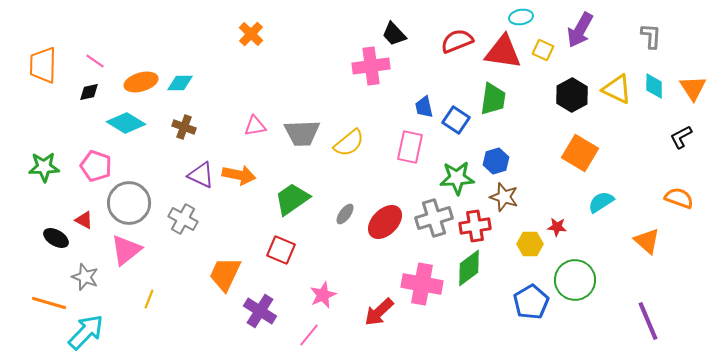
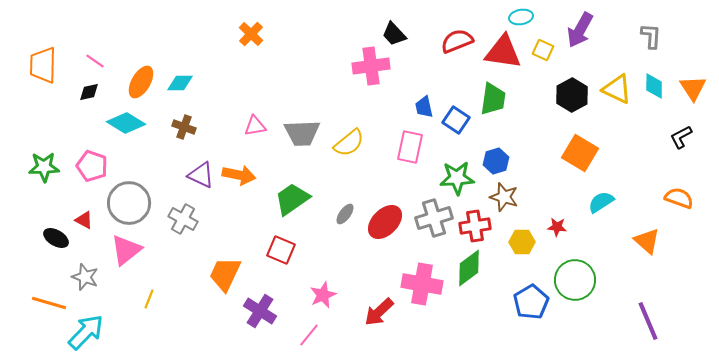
orange ellipse at (141, 82): rotated 44 degrees counterclockwise
pink pentagon at (96, 166): moved 4 px left
yellow hexagon at (530, 244): moved 8 px left, 2 px up
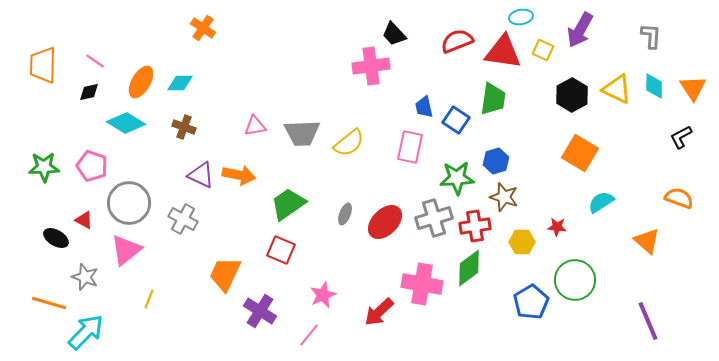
orange cross at (251, 34): moved 48 px left, 6 px up; rotated 10 degrees counterclockwise
green trapezoid at (292, 199): moved 4 px left, 5 px down
gray ellipse at (345, 214): rotated 15 degrees counterclockwise
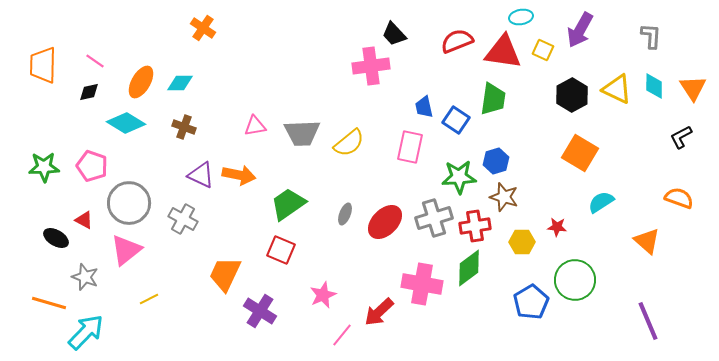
green star at (457, 178): moved 2 px right, 1 px up
yellow line at (149, 299): rotated 42 degrees clockwise
pink line at (309, 335): moved 33 px right
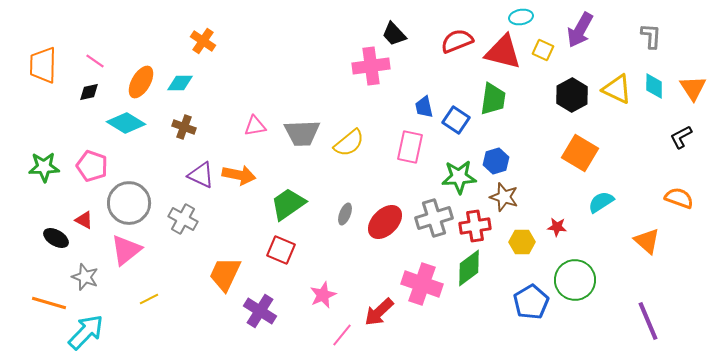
orange cross at (203, 28): moved 13 px down
red triangle at (503, 52): rotated 6 degrees clockwise
pink cross at (422, 284): rotated 9 degrees clockwise
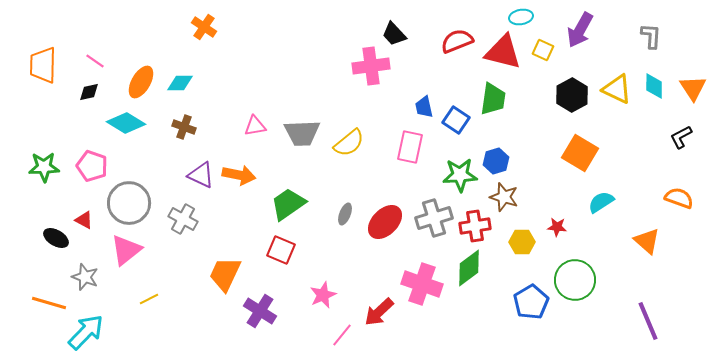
orange cross at (203, 41): moved 1 px right, 14 px up
green star at (459, 177): moved 1 px right, 2 px up
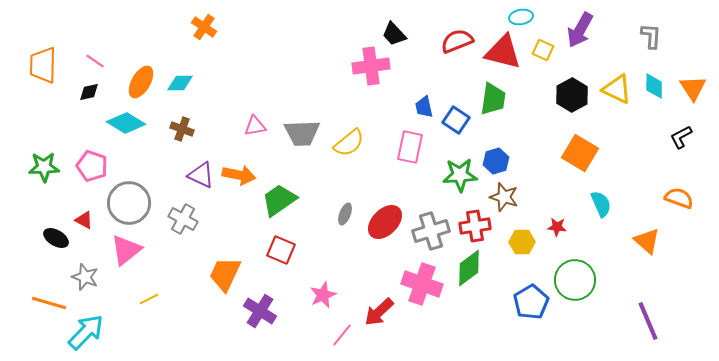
brown cross at (184, 127): moved 2 px left, 2 px down
cyan semicircle at (601, 202): moved 2 px down; rotated 100 degrees clockwise
green trapezoid at (288, 204): moved 9 px left, 4 px up
gray cross at (434, 218): moved 3 px left, 13 px down
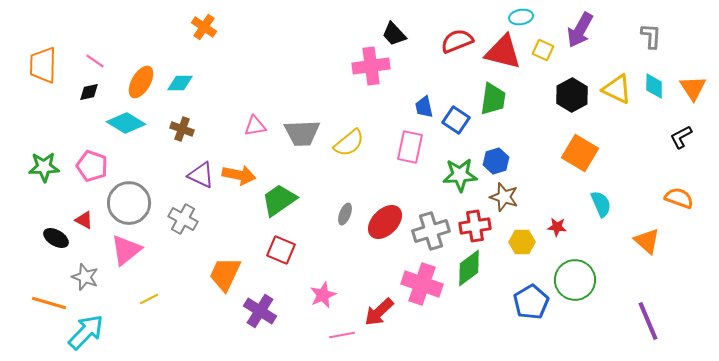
pink line at (342, 335): rotated 40 degrees clockwise
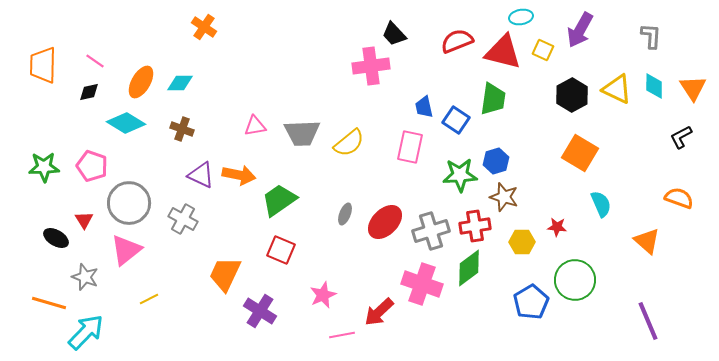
red triangle at (84, 220): rotated 30 degrees clockwise
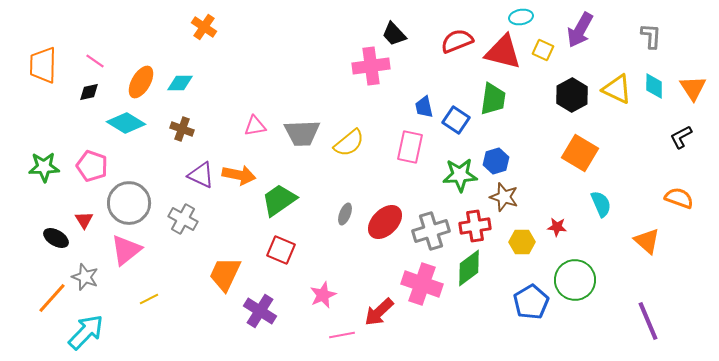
orange line at (49, 303): moved 3 px right, 5 px up; rotated 64 degrees counterclockwise
